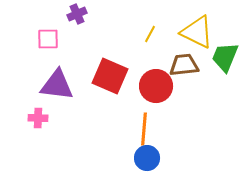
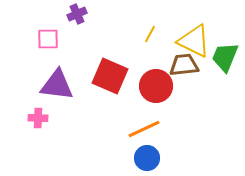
yellow triangle: moved 3 px left, 9 px down
orange line: rotated 60 degrees clockwise
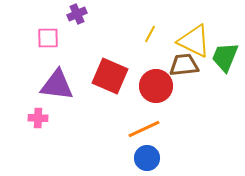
pink square: moved 1 px up
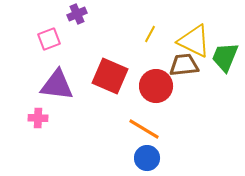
pink square: moved 1 px right, 1 px down; rotated 20 degrees counterclockwise
orange line: rotated 56 degrees clockwise
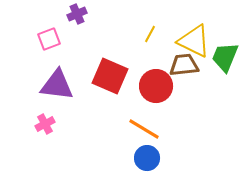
pink cross: moved 7 px right, 6 px down; rotated 30 degrees counterclockwise
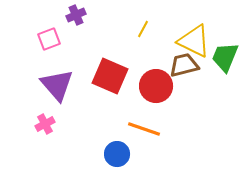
purple cross: moved 1 px left, 1 px down
yellow line: moved 7 px left, 5 px up
brown trapezoid: rotated 8 degrees counterclockwise
purple triangle: rotated 42 degrees clockwise
orange line: rotated 12 degrees counterclockwise
blue circle: moved 30 px left, 4 px up
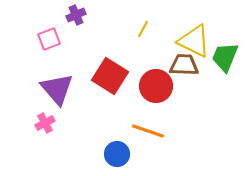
brown trapezoid: rotated 16 degrees clockwise
red square: rotated 9 degrees clockwise
purple triangle: moved 4 px down
pink cross: moved 1 px up
orange line: moved 4 px right, 2 px down
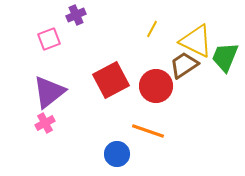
yellow line: moved 9 px right
yellow triangle: moved 2 px right
brown trapezoid: rotated 36 degrees counterclockwise
red square: moved 1 px right, 4 px down; rotated 30 degrees clockwise
purple triangle: moved 8 px left, 3 px down; rotated 33 degrees clockwise
